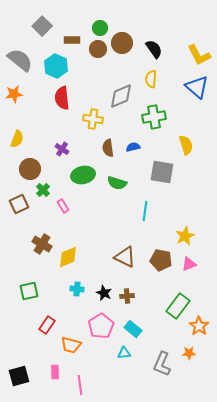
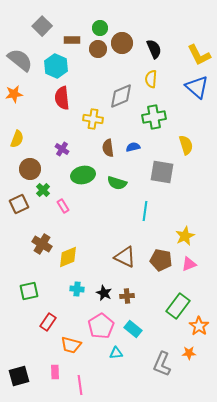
black semicircle at (154, 49): rotated 12 degrees clockwise
red rectangle at (47, 325): moved 1 px right, 3 px up
cyan triangle at (124, 353): moved 8 px left
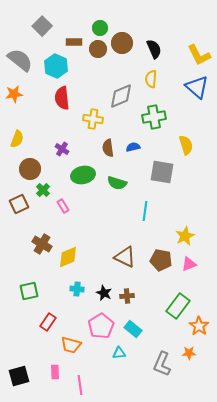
brown rectangle at (72, 40): moved 2 px right, 2 px down
cyan triangle at (116, 353): moved 3 px right
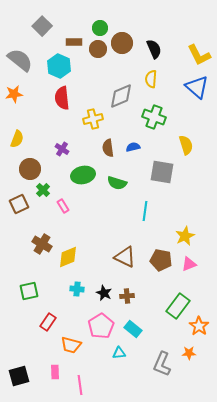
cyan hexagon at (56, 66): moved 3 px right
green cross at (154, 117): rotated 30 degrees clockwise
yellow cross at (93, 119): rotated 24 degrees counterclockwise
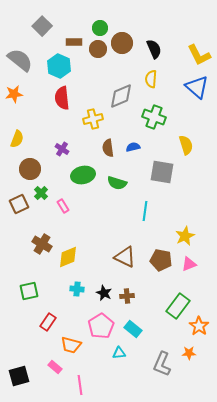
green cross at (43, 190): moved 2 px left, 3 px down
pink rectangle at (55, 372): moved 5 px up; rotated 48 degrees counterclockwise
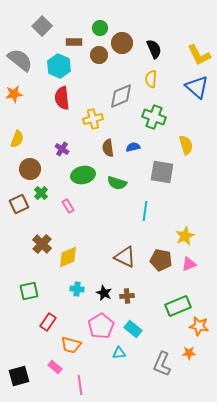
brown circle at (98, 49): moved 1 px right, 6 px down
pink rectangle at (63, 206): moved 5 px right
brown cross at (42, 244): rotated 12 degrees clockwise
green rectangle at (178, 306): rotated 30 degrees clockwise
orange star at (199, 326): rotated 24 degrees counterclockwise
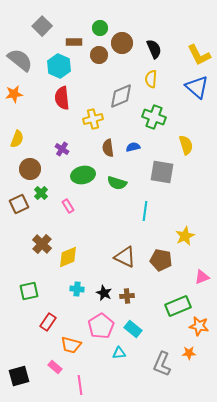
pink triangle at (189, 264): moved 13 px right, 13 px down
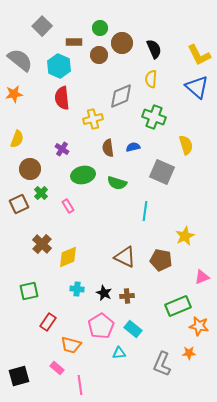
gray square at (162, 172): rotated 15 degrees clockwise
pink rectangle at (55, 367): moved 2 px right, 1 px down
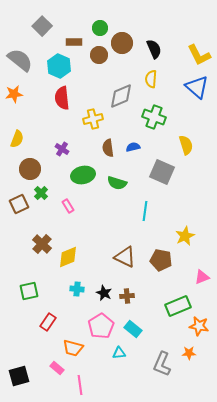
orange trapezoid at (71, 345): moved 2 px right, 3 px down
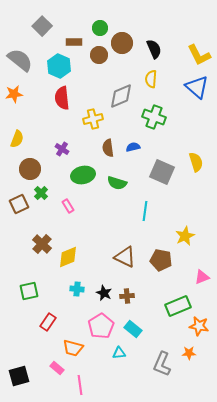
yellow semicircle at (186, 145): moved 10 px right, 17 px down
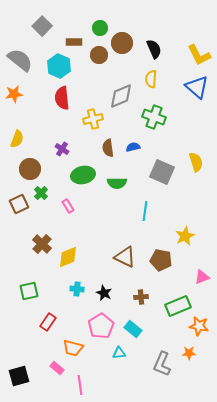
green semicircle at (117, 183): rotated 18 degrees counterclockwise
brown cross at (127, 296): moved 14 px right, 1 px down
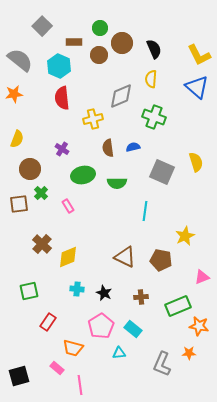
brown square at (19, 204): rotated 18 degrees clockwise
